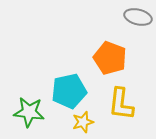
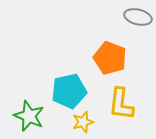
green star: moved 4 px down; rotated 16 degrees clockwise
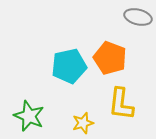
cyan pentagon: moved 25 px up
yellow star: moved 1 px down
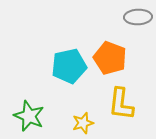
gray ellipse: rotated 16 degrees counterclockwise
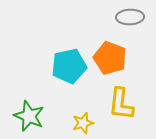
gray ellipse: moved 8 px left
